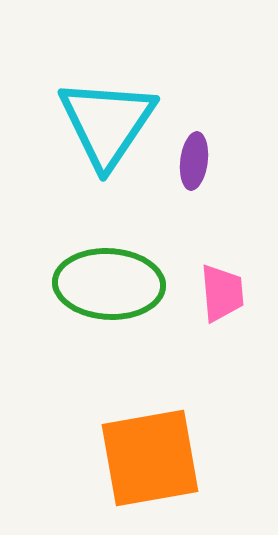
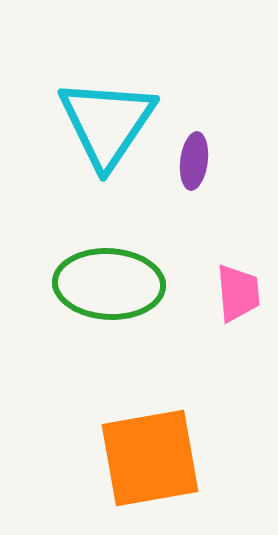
pink trapezoid: moved 16 px right
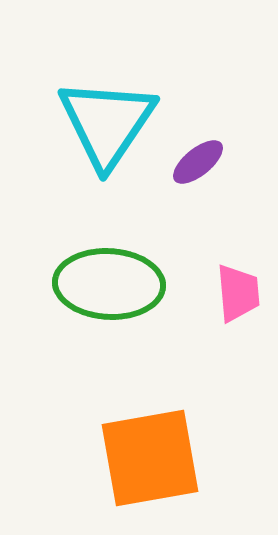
purple ellipse: moved 4 px right, 1 px down; rotated 44 degrees clockwise
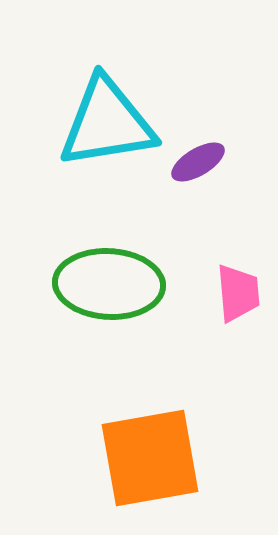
cyan triangle: rotated 47 degrees clockwise
purple ellipse: rotated 8 degrees clockwise
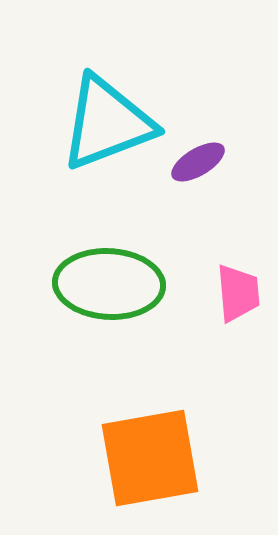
cyan triangle: rotated 12 degrees counterclockwise
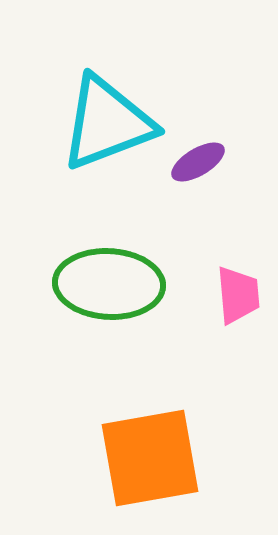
pink trapezoid: moved 2 px down
